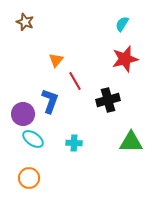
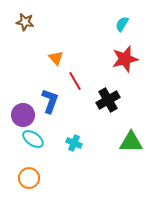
brown star: rotated 12 degrees counterclockwise
orange triangle: moved 2 px up; rotated 21 degrees counterclockwise
black cross: rotated 15 degrees counterclockwise
purple circle: moved 1 px down
cyan cross: rotated 21 degrees clockwise
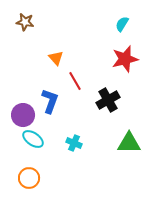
green triangle: moved 2 px left, 1 px down
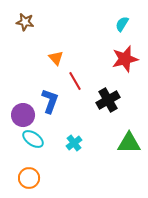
cyan cross: rotated 28 degrees clockwise
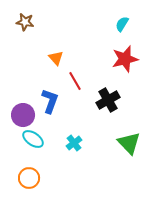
green triangle: rotated 45 degrees clockwise
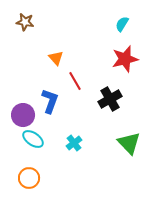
black cross: moved 2 px right, 1 px up
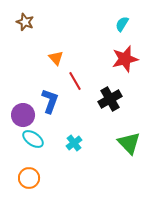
brown star: rotated 12 degrees clockwise
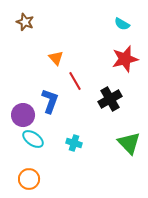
cyan semicircle: rotated 91 degrees counterclockwise
cyan cross: rotated 35 degrees counterclockwise
orange circle: moved 1 px down
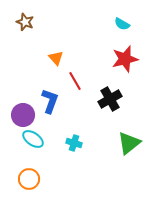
green triangle: rotated 35 degrees clockwise
